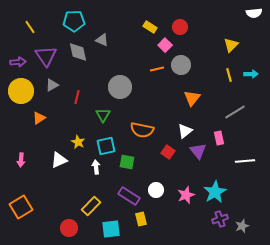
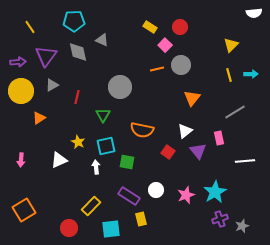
purple triangle at (46, 56): rotated 10 degrees clockwise
orange square at (21, 207): moved 3 px right, 3 px down
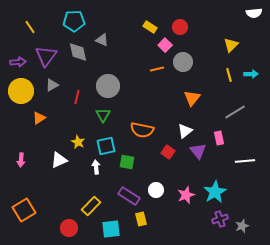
gray circle at (181, 65): moved 2 px right, 3 px up
gray circle at (120, 87): moved 12 px left, 1 px up
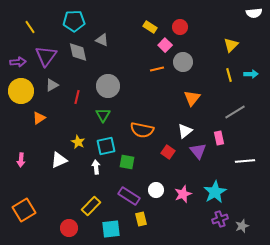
pink star at (186, 195): moved 3 px left, 1 px up
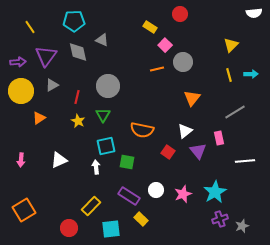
red circle at (180, 27): moved 13 px up
yellow star at (78, 142): moved 21 px up
yellow rectangle at (141, 219): rotated 32 degrees counterclockwise
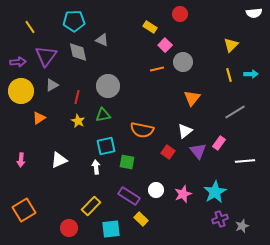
green triangle at (103, 115): rotated 49 degrees clockwise
pink rectangle at (219, 138): moved 5 px down; rotated 48 degrees clockwise
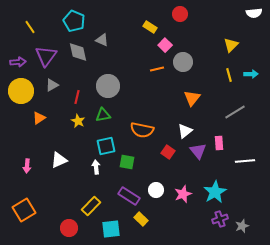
cyan pentagon at (74, 21): rotated 25 degrees clockwise
pink rectangle at (219, 143): rotated 40 degrees counterclockwise
pink arrow at (21, 160): moved 6 px right, 6 px down
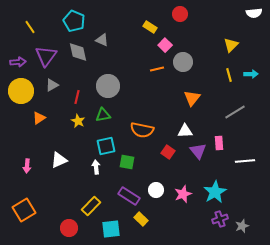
white triangle at (185, 131): rotated 35 degrees clockwise
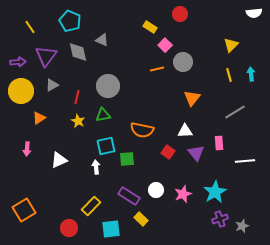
cyan pentagon at (74, 21): moved 4 px left
cyan arrow at (251, 74): rotated 96 degrees counterclockwise
purple triangle at (198, 151): moved 2 px left, 2 px down
green square at (127, 162): moved 3 px up; rotated 14 degrees counterclockwise
pink arrow at (27, 166): moved 17 px up
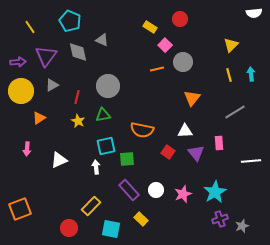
red circle at (180, 14): moved 5 px down
white line at (245, 161): moved 6 px right
purple rectangle at (129, 196): moved 6 px up; rotated 15 degrees clockwise
orange square at (24, 210): moved 4 px left, 1 px up; rotated 10 degrees clockwise
cyan square at (111, 229): rotated 18 degrees clockwise
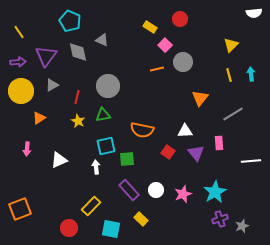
yellow line at (30, 27): moved 11 px left, 5 px down
orange triangle at (192, 98): moved 8 px right
gray line at (235, 112): moved 2 px left, 2 px down
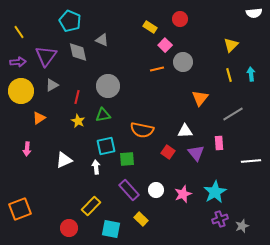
white triangle at (59, 160): moved 5 px right
